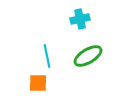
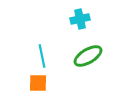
cyan line: moved 5 px left
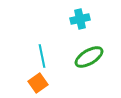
green ellipse: moved 1 px right, 1 px down
orange square: rotated 36 degrees counterclockwise
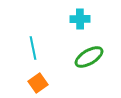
cyan cross: rotated 12 degrees clockwise
cyan line: moved 9 px left, 8 px up
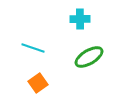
cyan line: rotated 60 degrees counterclockwise
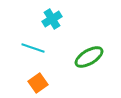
cyan cross: moved 28 px left; rotated 30 degrees counterclockwise
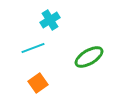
cyan cross: moved 2 px left, 1 px down
cyan line: rotated 40 degrees counterclockwise
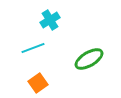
green ellipse: moved 2 px down
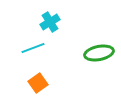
cyan cross: moved 2 px down
green ellipse: moved 10 px right, 6 px up; rotated 20 degrees clockwise
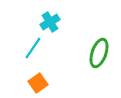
cyan line: rotated 35 degrees counterclockwise
green ellipse: rotated 60 degrees counterclockwise
